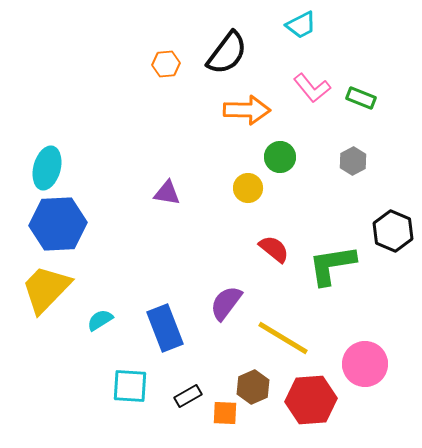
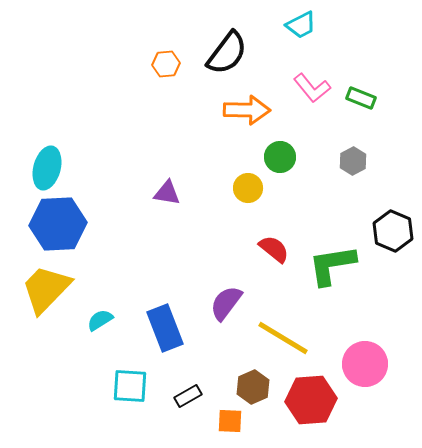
orange square: moved 5 px right, 8 px down
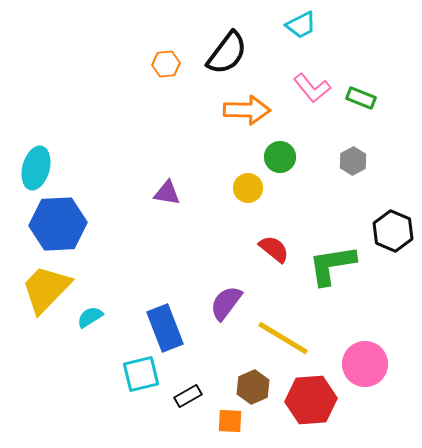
cyan ellipse: moved 11 px left
cyan semicircle: moved 10 px left, 3 px up
cyan square: moved 11 px right, 12 px up; rotated 18 degrees counterclockwise
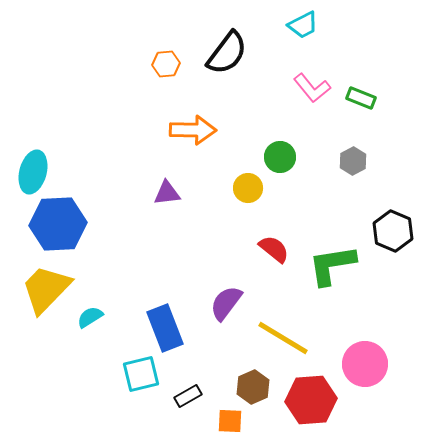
cyan trapezoid: moved 2 px right
orange arrow: moved 54 px left, 20 px down
cyan ellipse: moved 3 px left, 4 px down
purple triangle: rotated 16 degrees counterclockwise
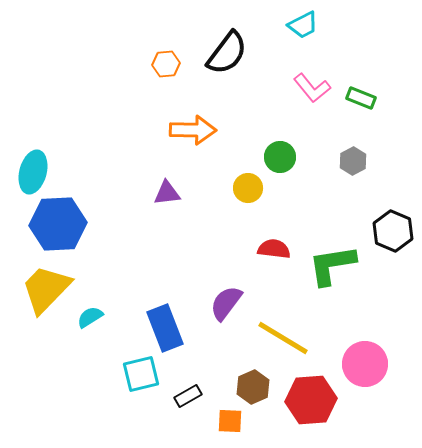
red semicircle: rotated 32 degrees counterclockwise
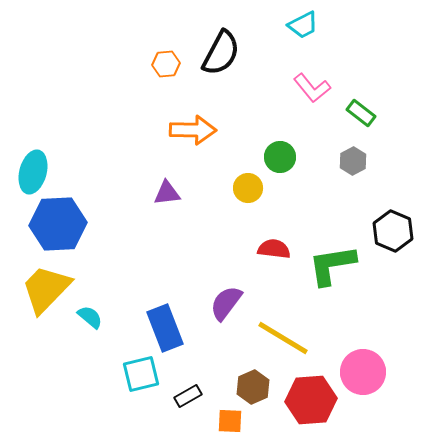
black semicircle: moved 6 px left; rotated 9 degrees counterclockwise
green rectangle: moved 15 px down; rotated 16 degrees clockwise
cyan semicircle: rotated 72 degrees clockwise
pink circle: moved 2 px left, 8 px down
